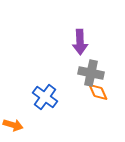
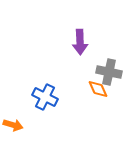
gray cross: moved 18 px right, 1 px up
orange diamond: moved 3 px up
blue cross: rotated 10 degrees counterclockwise
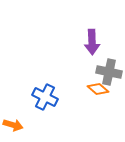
purple arrow: moved 12 px right
orange diamond: rotated 25 degrees counterclockwise
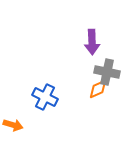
gray cross: moved 2 px left
orange diamond: rotated 65 degrees counterclockwise
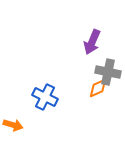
purple arrow: rotated 25 degrees clockwise
gray cross: moved 1 px right
orange diamond: moved 1 px up
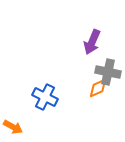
orange arrow: moved 2 px down; rotated 12 degrees clockwise
